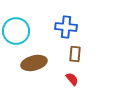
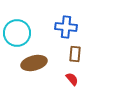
cyan circle: moved 1 px right, 2 px down
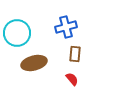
blue cross: rotated 20 degrees counterclockwise
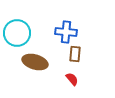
blue cross: moved 5 px down; rotated 20 degrees clockwise
brown ellipse: moved 1 px right, 1 px up; rotated 30 degrees clockwise
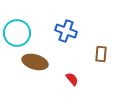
blue cross: moved 1 px up; rotated 15 degrees clockwise
brown rectangle: moved 26 px right
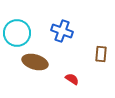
blue cross: moved 4 px left
red semicircle: rotated 16 degrees counterclockwise
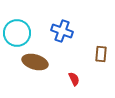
red semicircle: moved 2 px right; rotated 32 degrees clockwise
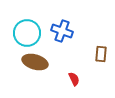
cyan circle: moved 10 px right
